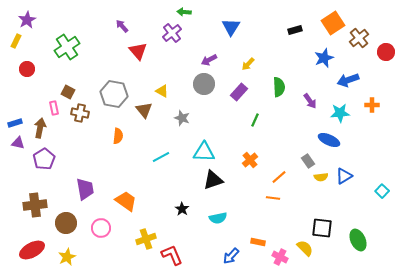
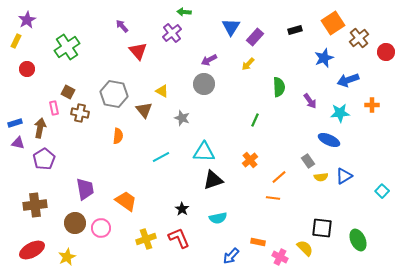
purple rectangle at (239, 92): moved 16 px right, 55 px up
brown circle at (66, 223): moved 9 px right
red L-shape at (172, 255): moved 7 px right, 17 px up
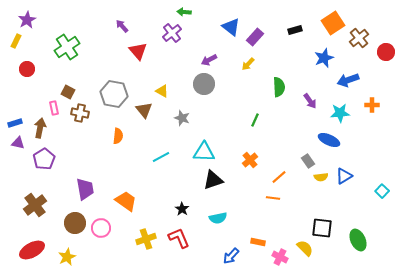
blue triangle at (231, 27): rotated 24 degrees counterclockwise
brown cross at (35, 205): rotated 30 degrees counterclockwise
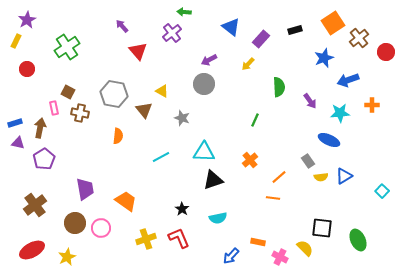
purple rectangle at (255, 37): moved 6 px right, 2 px down
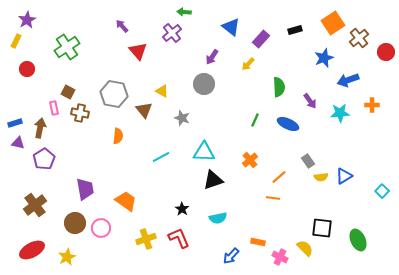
purple arrow at (209, 60): moved 3 px right, 3 px up; rotated 28 degrees counterclockwise
blue ellipse at (329, 140): moved 41 px left, 16 px up
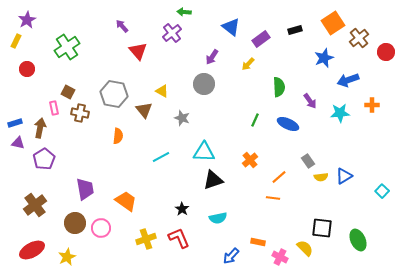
purple rectangle at (261, 39): rotated 12 degrees clockwise
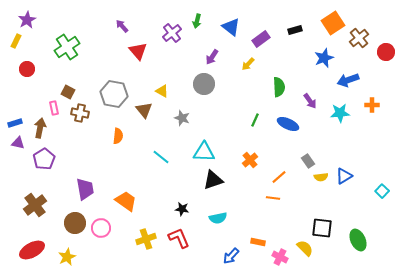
green arrow at (184, 12): moved 13 px right, 9 px down; rotated 80 degrees counterclockwise
cyan line at (161, 157): rotated 66 degrees clockwise
black star at (182, 209): rotated 24 degrees counterclockwise
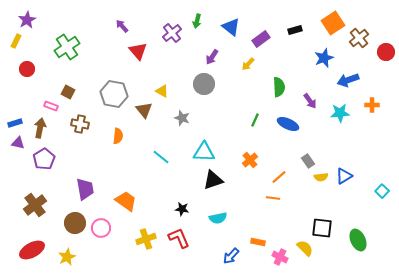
pink rectangle at (54, 108): moved 3 px left, 2 px up; rotated 56 degrees counterclockwise
brown cross at (80, 113): moved 11 px down
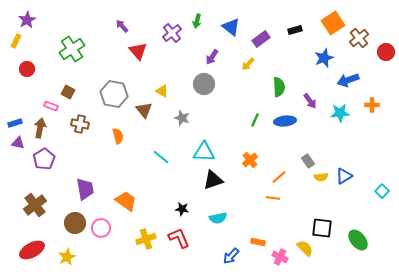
green cross at (67, 47): moved 5 px right, 2 px down
blue ellipse at (288, 124): moved 3 px left, 3 px up; rotated 30 degrees counterclockwise
orange semicircle at (118, 136): rotated 21 degrees counterclockwise
green ellipse at (358, 240): rotated 15 degrees counterclockwise
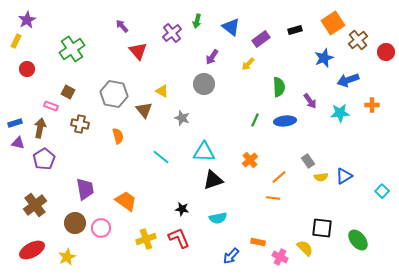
brown cross at (359, 38): moved 1 px left, 2 px down
